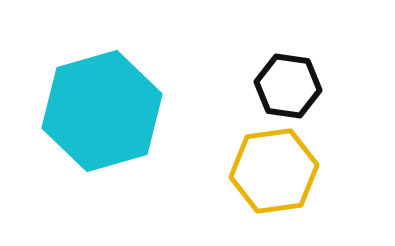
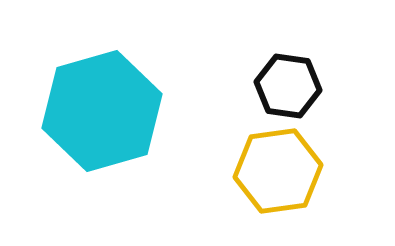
yellow hexagon: moved 4 px right
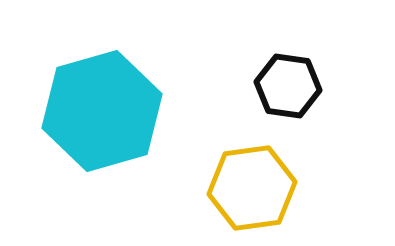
yellow hexagon: moved 26 px left, 17 px down
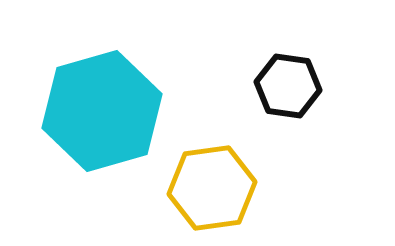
yellow hexagon: moved 40 px left
